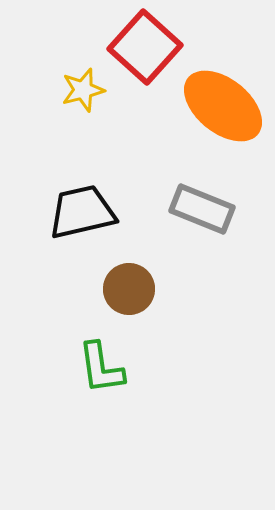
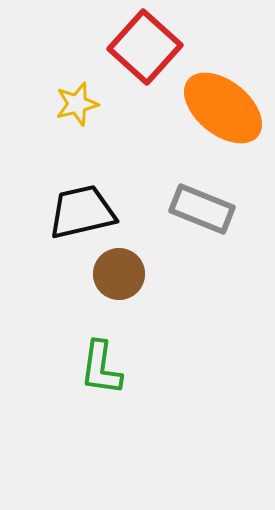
yellow star: moved 6 px left, 14 px down
orange ellipse: moved 2 px down
brown circle: moved 10 px left, 15 px up
green L-shape: rotated 16 degrees clockwise
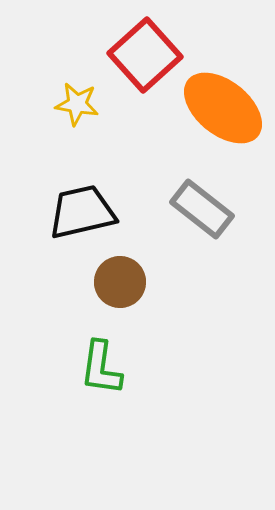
red square: moved 8 px down; rotated 6 degrees clockwise
yellow star: rotated 24 degrees clockwise
gray rectangle: rotated 16 degrees clockwise
brown circle: moved 1 px right, 8 px down
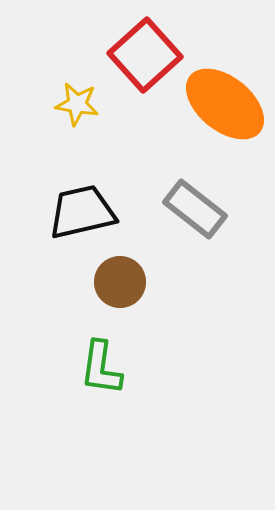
orange ellipse: moved 2 px right, 4 px up
gray rectangle: moved 7 px left
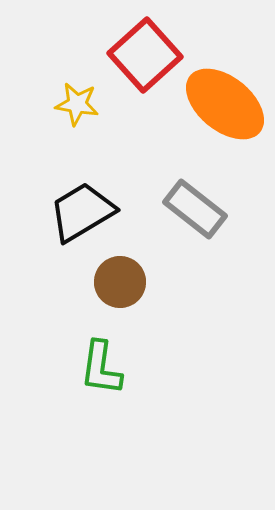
black trapezoid: rotated 18 degrees counterclockwise
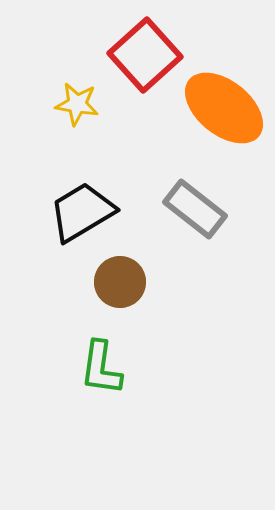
orange ellipse: moved 1 px left, 4 px down
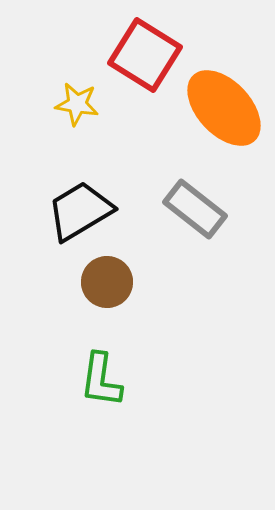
red square: rotated 16 degrees counterclockwise
orange ellipse: rotated 8 degrees clockwise
black trapezoid: moved 2 px left, 1 px up
brown circle: moved 13 px left
green L-shape: moved 12 px down
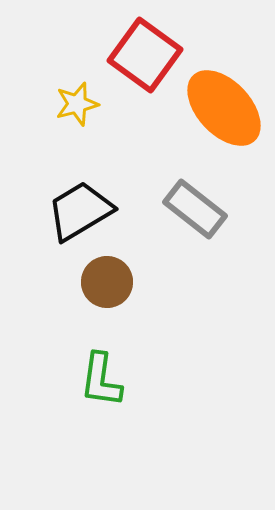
red square: rotated 4 degrees clockwise
yellow star: rotated 24 degrees counterclockwise
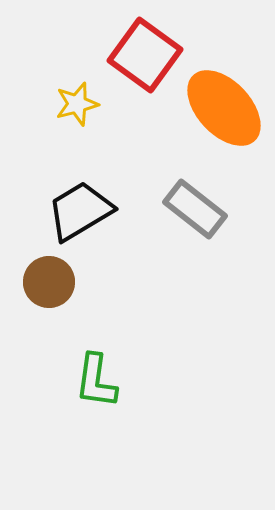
brown circle: moved 58 px left
green L-shape: moved 5 px left, 1 px down
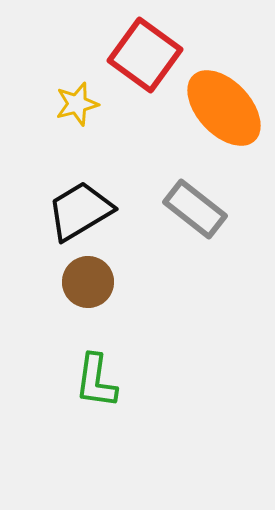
brown circle: moved 39 px right
